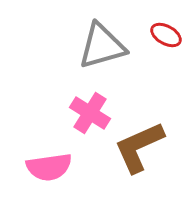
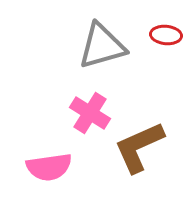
red ellipse: rotated 24 degrees counterclockwise
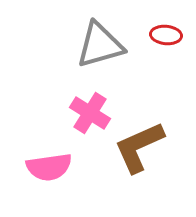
gray triangle: moved 2 px left, 1 px up
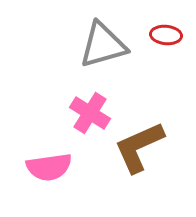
gray triangle: moved 3 px right
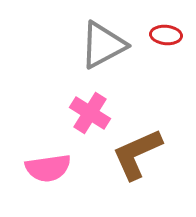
gray triangle: rotated 12 degrees counterclockwise
brown L-shape: moved 2 px left, 7 px down
pink semicircle: moved 1 px left, 1 px down
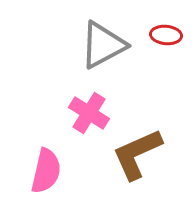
pink cross: moved 1 px left
pink semicircle: moved 2 px left, 3 px down; rotated 69 degrees counterclockwise
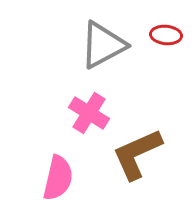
pink semicircle: moved 12 px right, 7 px down
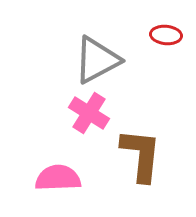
gray triangle: moved 6 px left, 15 px down
brown L-shape: moved 4 px right, 1 px down; rotated 120 degrees clockwise
pink semicircle: rotated 105 degrees counterclockwise
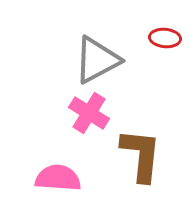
red ellipse: moved 1 px left, 3 px down
pink semicircle: rotated 6 degrees clockwise
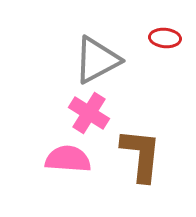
pink semicircle: moved 10 px right, 19 px up
